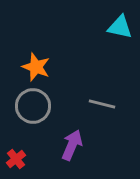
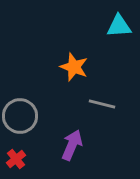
cyan triangle: moved 1 px left, 1 px up; rotated 16 degrees counterclockwise
orange star: moved 38 px right
gray circle: moved 13 px left, 10 px down
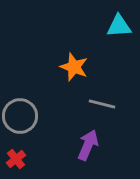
purple arrow: moved 16 px right
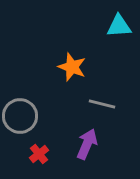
orange star: moved 2 px left
purple arrow: moved 1 px left, 1 px up
red cross: moved 23 px right, 5 px up
